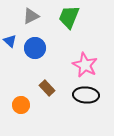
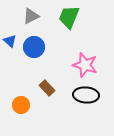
blue circle: moved 1 px left, 1 px up
pink star: rotated 10 degrees counterclockwise
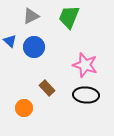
orange circle: moved 3 px right, 3 px down
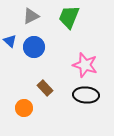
brown rectangle: moved 2 px left
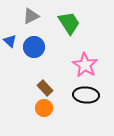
green trapezoid: moved 6 px down; rotated 125 degrees clockwise
pink star: rotated 15 degrees clockwise
orange circle: moved 20 px right
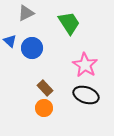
gray triangle: moved 5 px left, 3 px up
blue circle: moved 2 px left, 1 px down
black ellipse: rotated 15 degrees clockwise
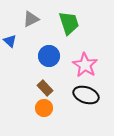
gray triangle: moved 5 px right, 6 px down
green trapezoid: rotated 15 degrees clockwise
blue circle: moved 17 px right, 8 px down
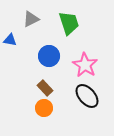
blue triangle: moved 1 px up; rotated 32 degrees counterclockwise
black ellipse: moved 1 px right, 1 px down; rotated 30 degrees clockwise
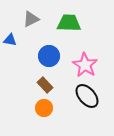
green trapezoid: rotated 70 degrees counterclockwise
brown rectangle: moved 3 px up
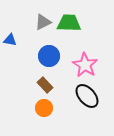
gray triangle: moved 12 px right, 3 px down
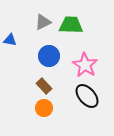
green trapezoid: moved 2 px right, 2 px down
brown rectangle: moved 1 px left, 1 px down
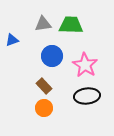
gray triangle: moved 2 px down; rotated 18 degrees clockwise
blue triangle: moved 2 px right; rotated 32 degrees counterclockwise
blue circle: moved 3 px right
black ellipse: rotated 55 degrees counterclockwise
